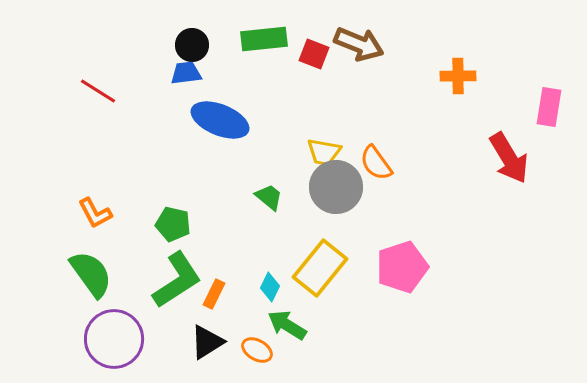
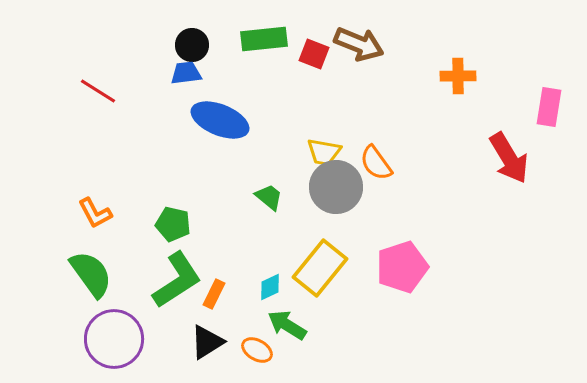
cyan diamond: rotated 40 degrees clockwise
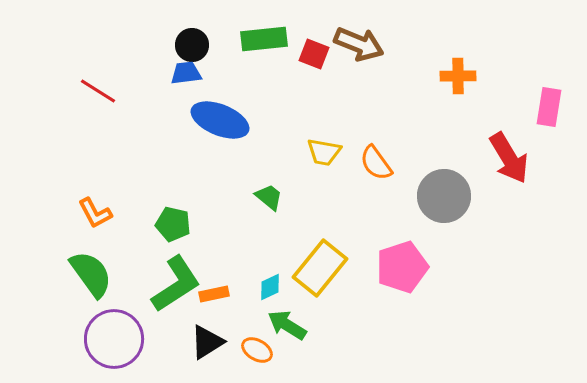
gray circle: moved 108 px right, 9 px down
green L-shape: moved 1 px left, 4 px down
orange rectangle: rotated 52 degrees clockwise
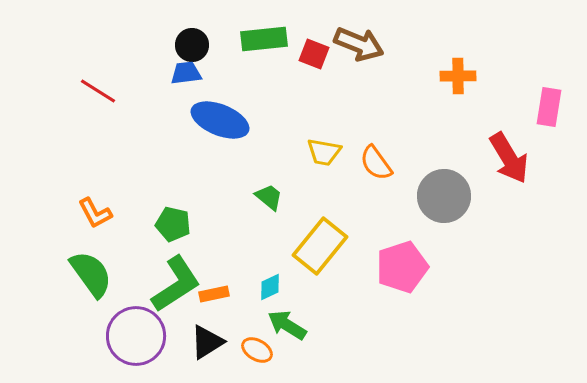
yellow rectangle: moved 22 px up
purple circle: moved 22 px right, 3 px up
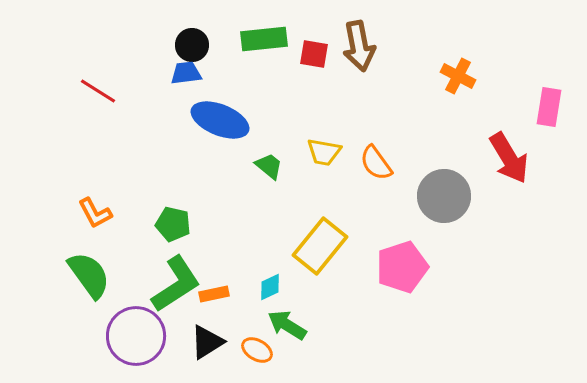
brown arrow: moved 2 px down; rotated 57 degrees clockwise
red square: rotated 12 degrees counterclockwise
orange cross: rotated 28 degrees clockwise
green trapezoid: moved 31 px up
green semicircle: moved 2 px left, 1 px down
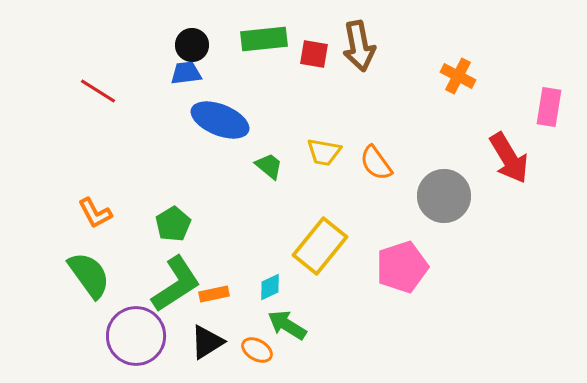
green pentagon: rotated 28 degrees clockwise
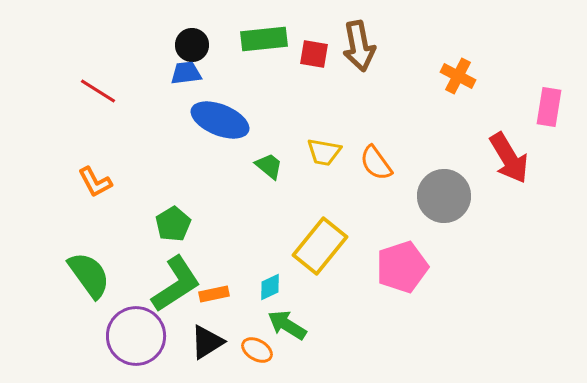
orange L-shape: moved 31 px up
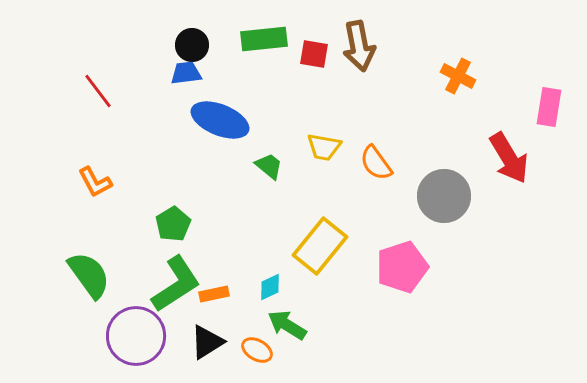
red line: rotated 21 degrees clockwise
yellow trapezoid: moved 5 px up
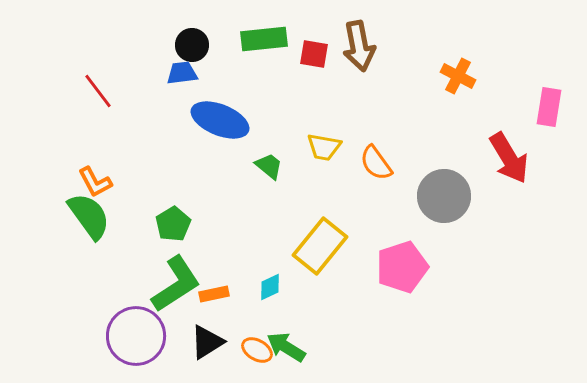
blue trapezoid: moved 4 px left
green semicircle: moved 59 px up
green arrow: moved 1 px left, 22 px down
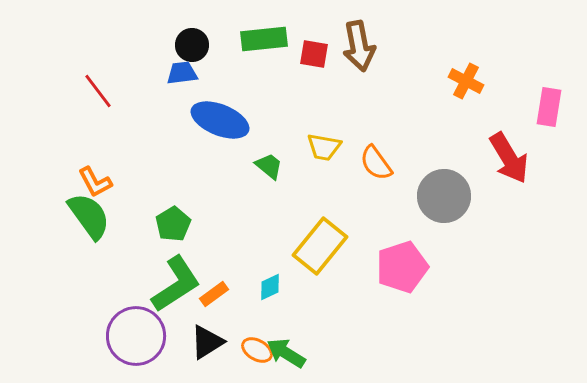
orange cross: moved 8 px right, 5 px down
orange rectangle: rotated 24 degrees counterclockwise
green arrow: moved 6 px down
